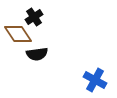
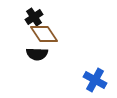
brown diamond: moved 26 px right
black semicircle: rotated 10 degrees clockwise
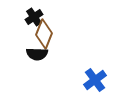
brown diamond: rotated 56 degrees clockwise
blue cross: rotated 25 degrees clockwise
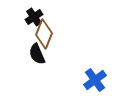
black semicircle: rotated 65 degrees clockwise
